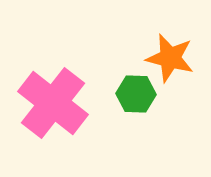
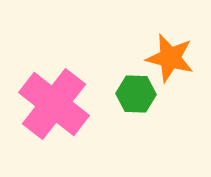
pink cross: moved 1 px right, 1 px down
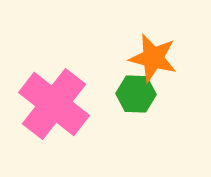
orange star: moved 17 px left
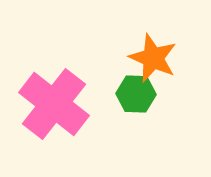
orange star: rotated 9 degrees clockwise
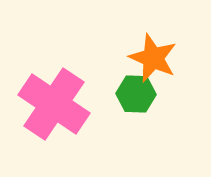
pink cross: rotated 4 degrees counterclockwise
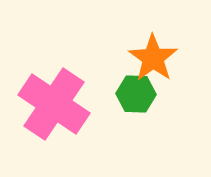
orange star: rotated 12 degrees clockwise
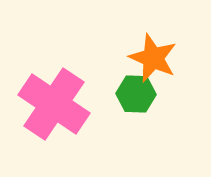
orange star: rotated 12 degrees counterclockwise
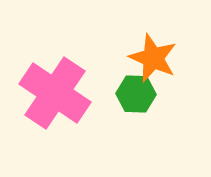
pink cross: moved 1 px right, 11 px up
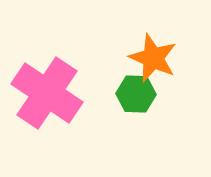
pink cross: moved 8 px left
